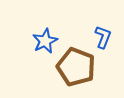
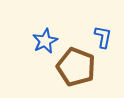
blue L-shape: rotated 10 degrees counterclockwise
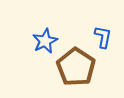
brown pentagon: rotated 12 degrees clockwise
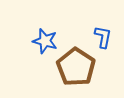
blue star: rotated 30 degrees counterclockwise
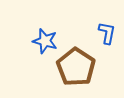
blue L-shape: moved 4 px right, 4 px up
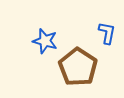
brown pentagon: moved 2 px right
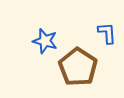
blue L-shape: rotated 15 degrees counterclockwise
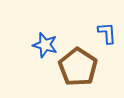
blue star: moved 4 px down
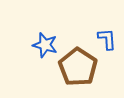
blue L-shape: moved 6 px down
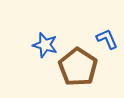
blue L-shape: rotated 20 degrees counterclockwise
